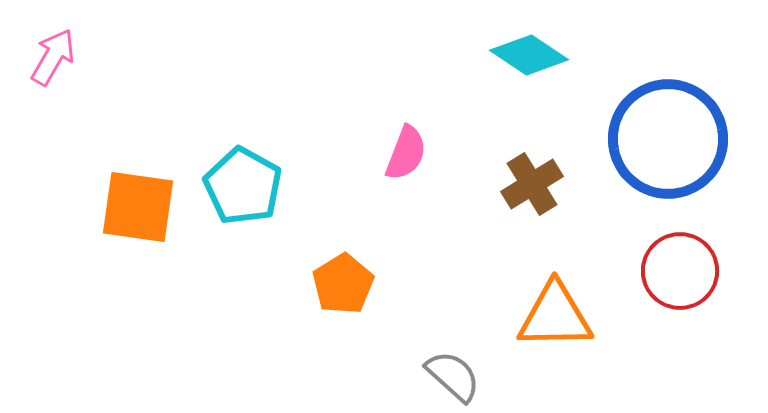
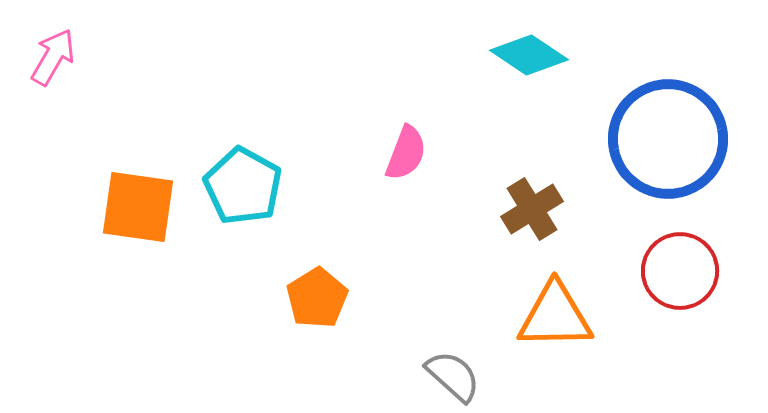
brown cross: moved 25 px down
orange pentagon: moved 26 px left, 14 px down
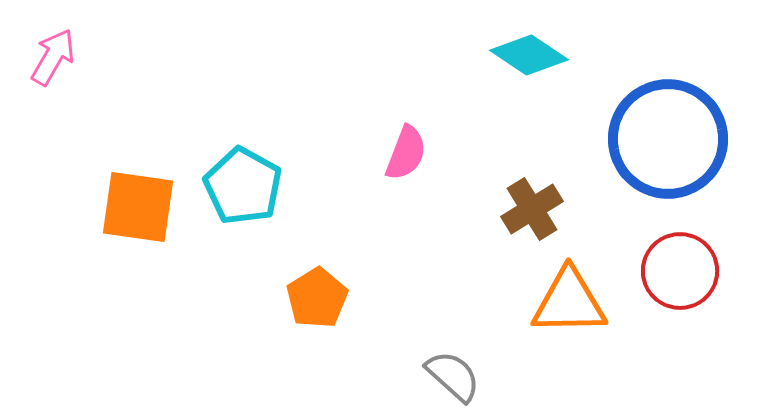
orange triangle: moved 14 px right, 14 px up
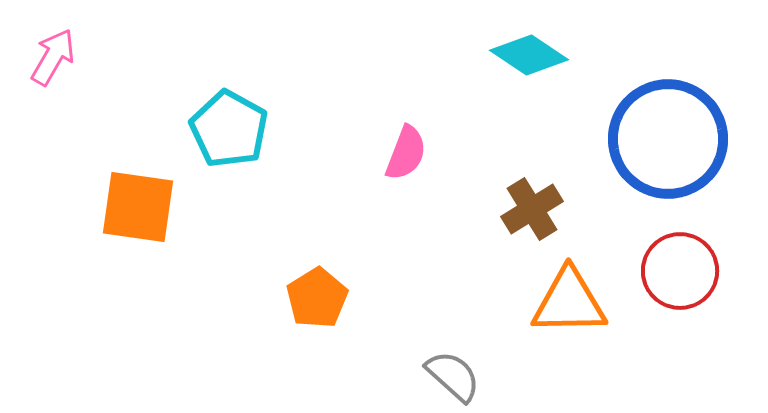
cyan pentagon: moved 14 px left, 57 px up
